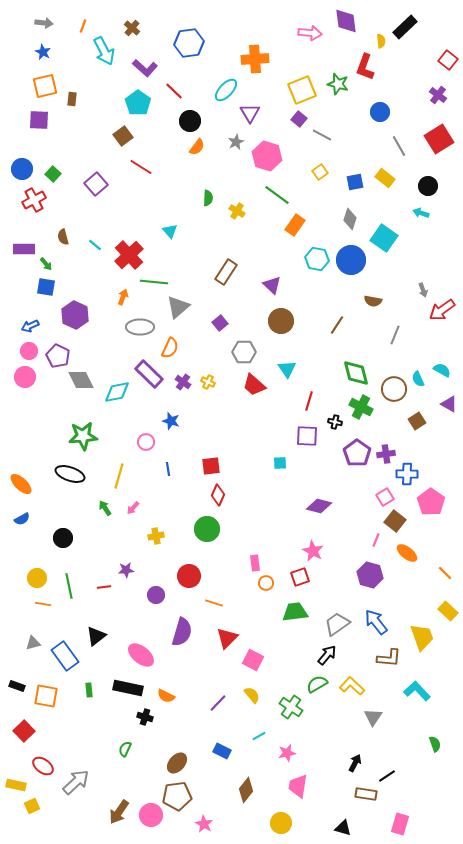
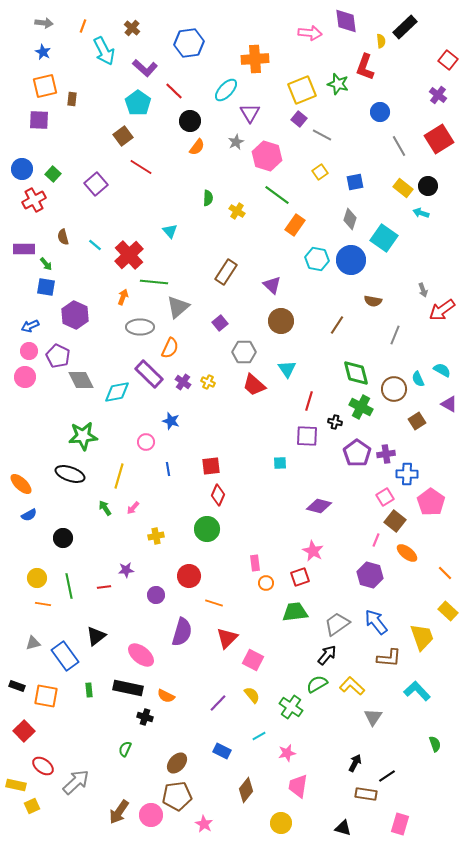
yellow rectangle at (385, 178): moved 18 px right, 10 px down
blue semicircle at (22, 519): moved 7 px right, 4 px up
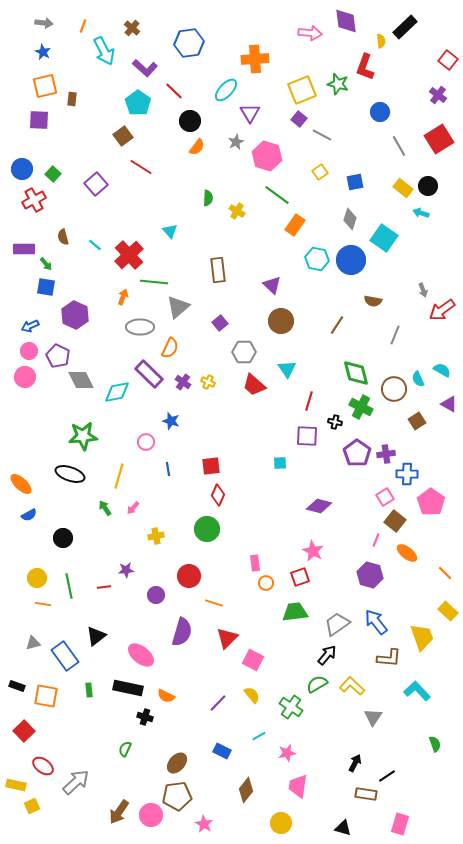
brown rectangle at (226, 272): moved 8 px left, 2 px up; rotated 40 degrees counterclockwise
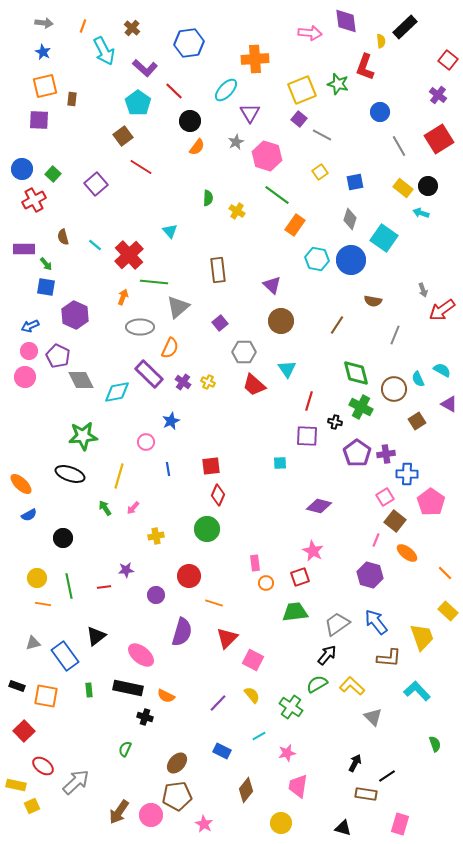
blue star at (171, 421): rotated 30 degrees clockwise
gray triangle at (373, 717): rotated 18 degrees counterclockwise
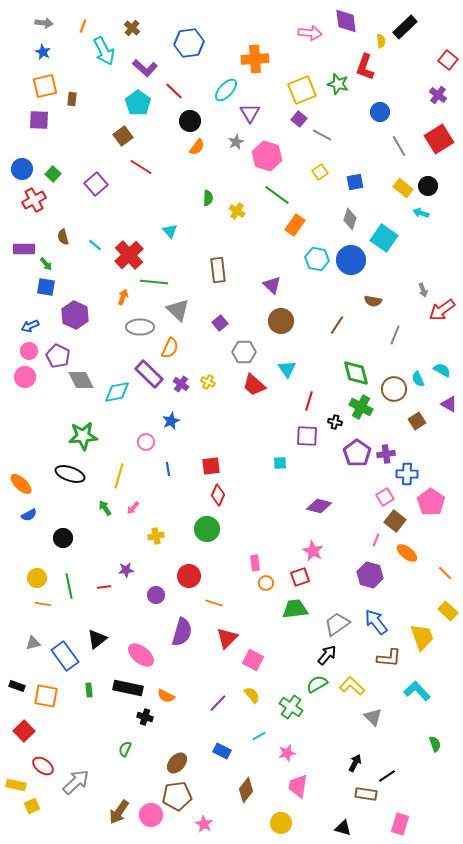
gray triangle at (178, 307): moved 3 px down; rotated 35 degrees counterclockwise
purple cross at (183, 382): moved 2 px left, 2 px down
green trapezoid at (295, 612): moved 3 px up
black triangle at (96, 636): moved 1 px right, 3 px down
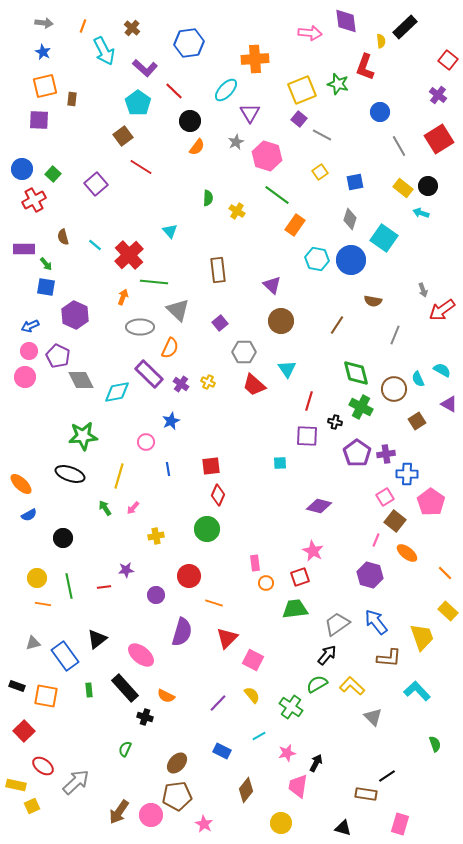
black rectangle at (128, 688): moved 3 px left; rotated 36 degrees clockwise
black arrow at (355, 763): moved 39 px left
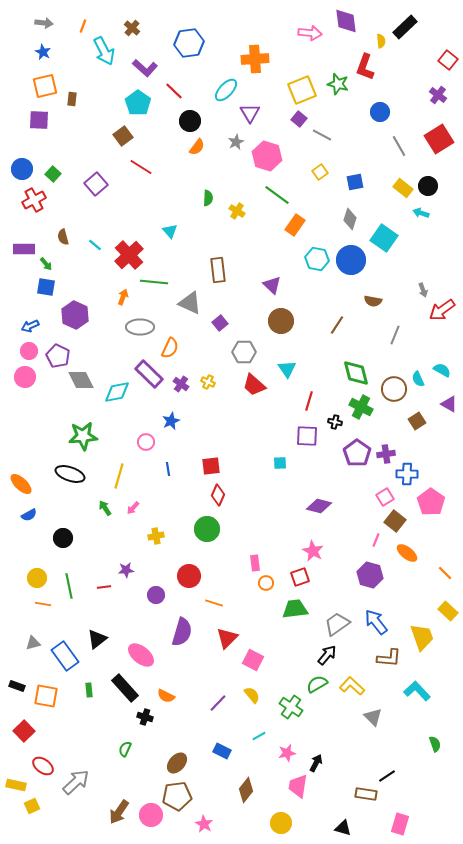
gray triangle at (178, 310): moved 12 px right, 7 px up; rotated 20 degrees counterclockwise
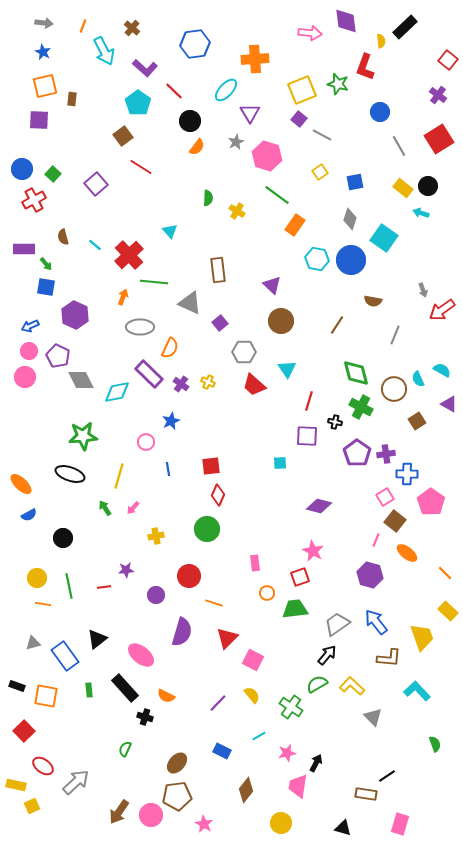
blue hexagon at (189, 43): moved 6 px right, 1 px down
orange circle at (266, 583): moved 1 px right, 10 px down
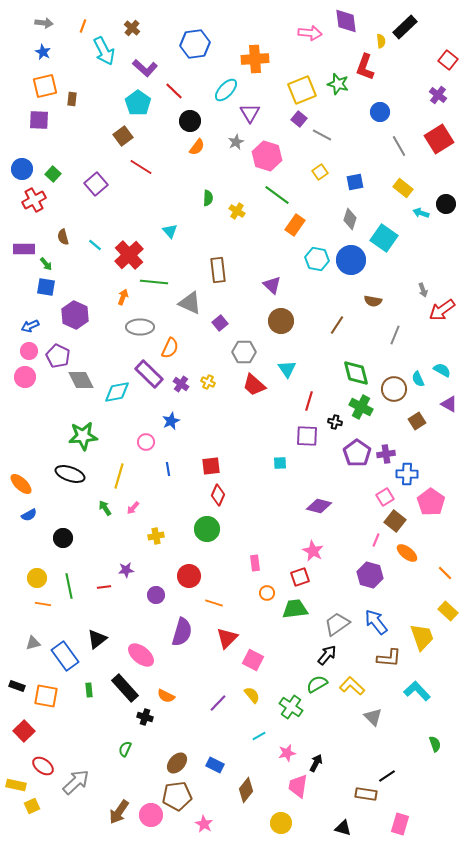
black circle at (428, 186): moved 18 px right, 18 px down
blue rectangle at (222, 751): moved 7 px left, 14 px down
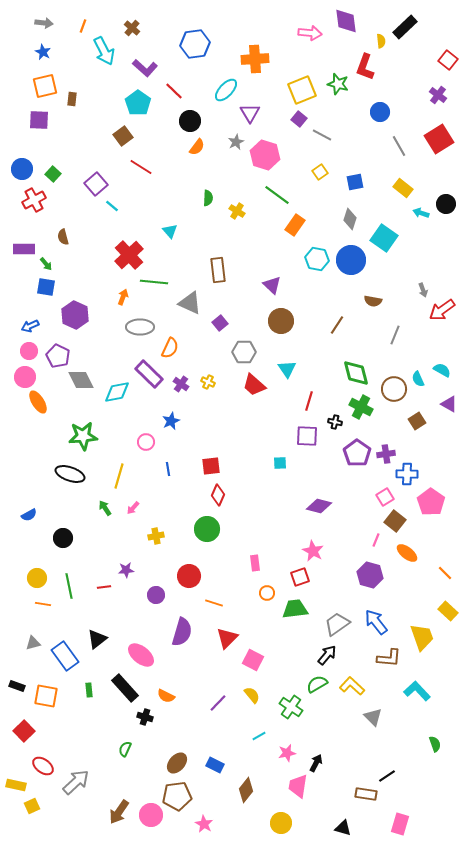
pink hexagon at (267, 156): moved 2 px left, 1 px up
cyan line at (95, 245): moved 17 px right, 39 px up
orange ellipse at (21, 484): moved 17 px right, 82 px up; rotated 15 degrees clockwise
